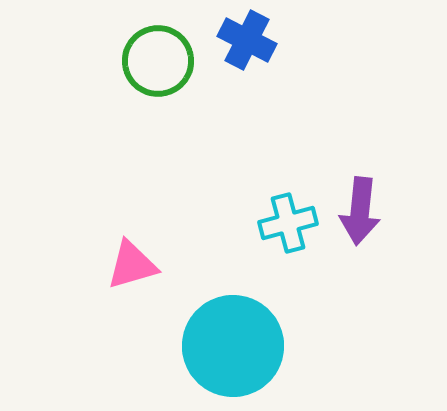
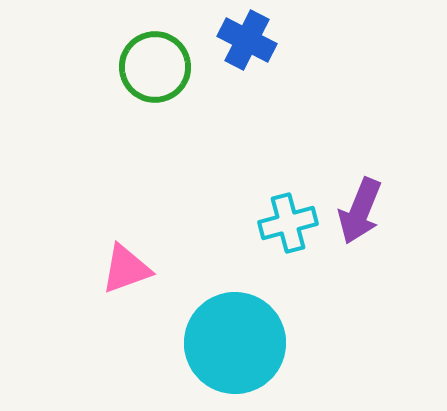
green circle: moved 3 px left, 6 px down
purple arrow: rotated 16 degrees clockwise
pink triangle: moved 6 px left, 4 px down; rotated 4 degrees counterclockwise
cyan circle: moved 2 px right, 3 px up
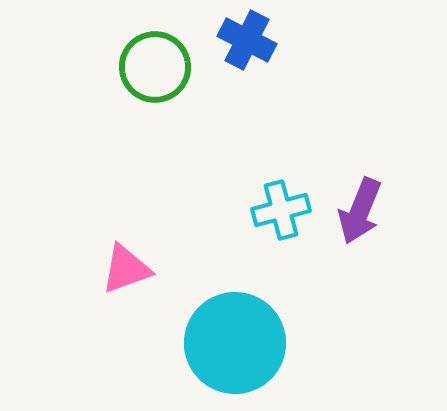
cyan cross: moved 7 px left, 13 px up
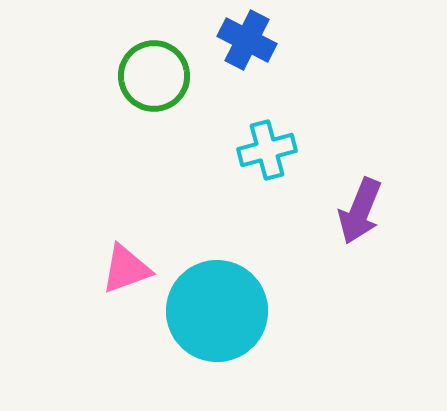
green circle: moved 1 px left, 9 px down
cyan cross: moved 14 px left, 60 px up
cyan circle: moved 18 px left, 32 px up
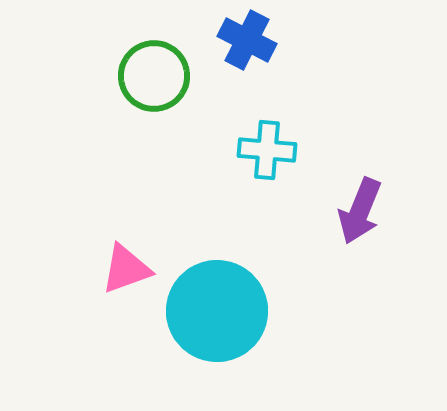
cyan cross: rotated 20 degrees clockwise
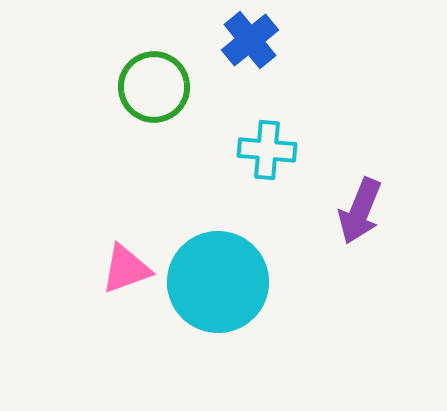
blue cross: moved 3 px right; rotated 24 degrees clockwise
green circle: moved 11 px down
cyan circle: moved 1 px right, 29 px up
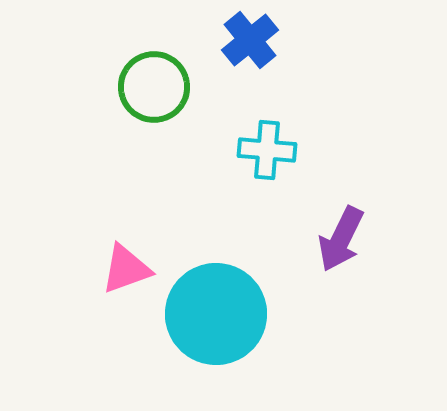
purple arrow: moved 19 px left, 28 px down; rotated 4 degrees clockwise
cyan circle: moved 2 px left, 32 px down
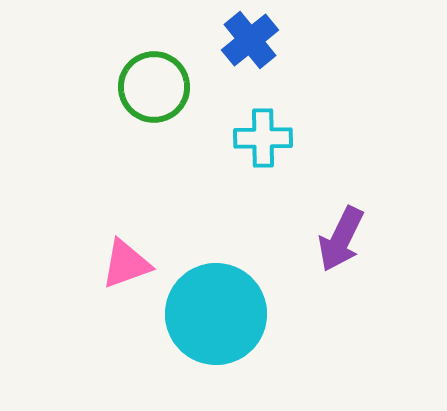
cyan cross: moved 4 px left, 12 px up; rotated 6 degrees counterclockwise
pink triangle: moved 5 px up
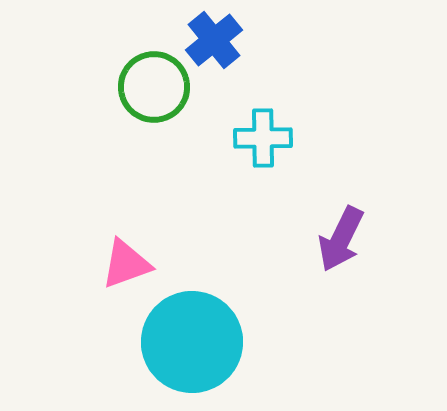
blue cross: moved 36 px left
cyan circle: moved 24 px left, 28 px down
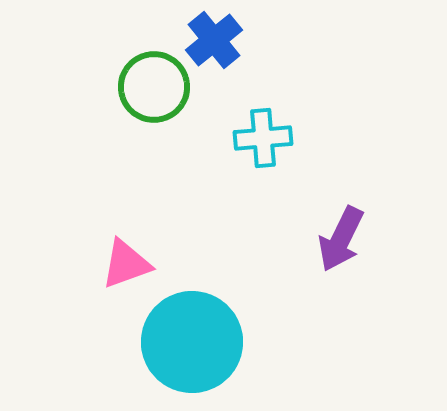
cyan cross: rotated 4 degrees counterclockwise
